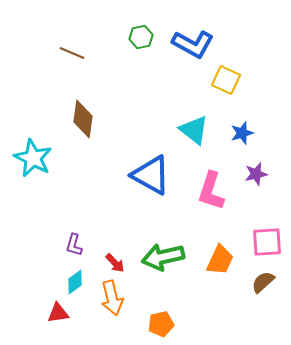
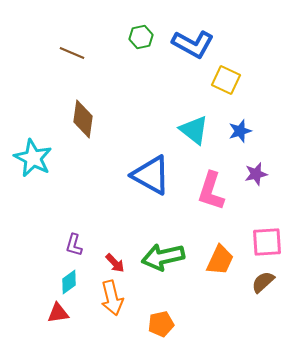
blue star: moved 2 px left, 2 px up
cyan diamond: moved 6 px left
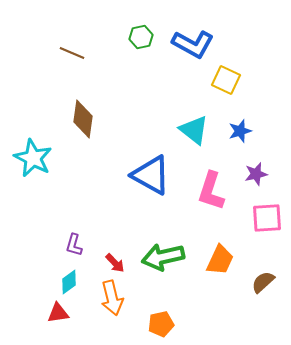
pink square: moved 24 px up
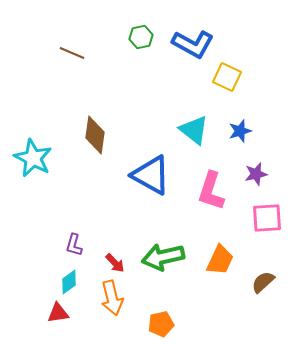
yellow square: moved 1 px right, 3 px up
brown diamond: moved 12 px right, 16 px down
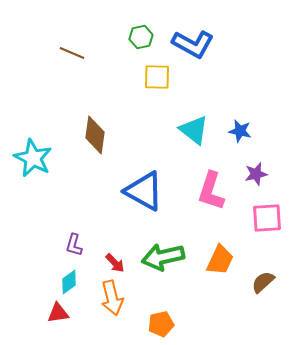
yellow square: moved 70 px left; rotated 24 degrees counterclockwise
blue star: rotated 30 degrees clockwise
blue triangle: moved 7 px left, 16 px down
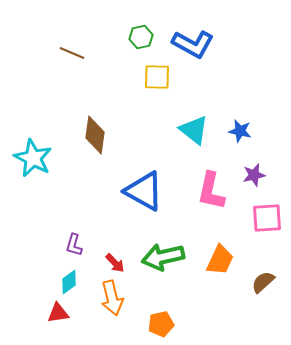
purple star: moved 2 px left, 1 px down
pink L-shape: rotated 6 degrees counterclockwise
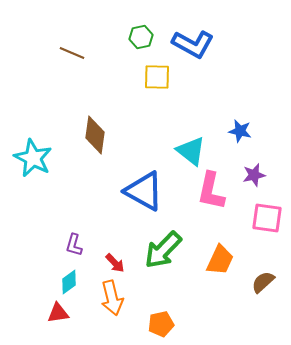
cyan triangle: moved 3 px left, 21 px down
pink square: rotated 12 degrees clockwise
green arrow: moved 7 px up; rotated 33 degrees counterclockwise
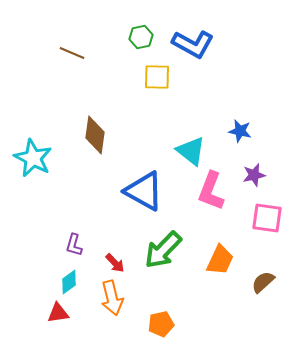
pink L-shape: rotated 9 degrees clockwise
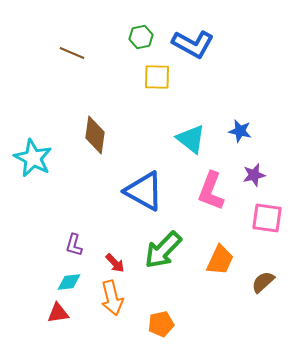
cyan triangle: moved 12 px up
cyan diamond: rotated 30 degrees clockwise
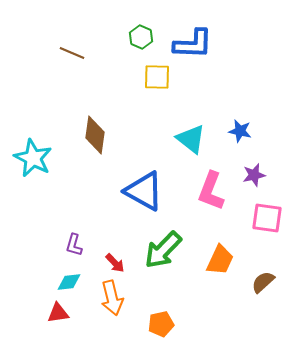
green hexagon: rotated 25 degrees counterclockwise
blue L-shape: rotated 27 degrees counterclockwise
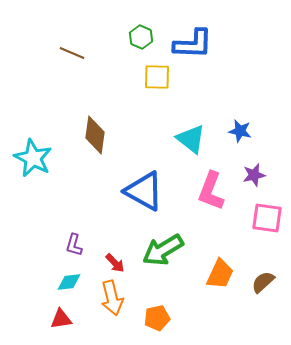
green arrow: rotated 15 degrees clockwise
orange trapezoid: moved 14 px down
red triangle: moved 3 px right, 6 px down
orange pentagon: moved 4 px left, 6 px up
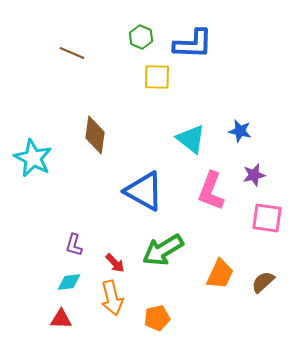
red triangle: rotated 10 degrees clockwise
